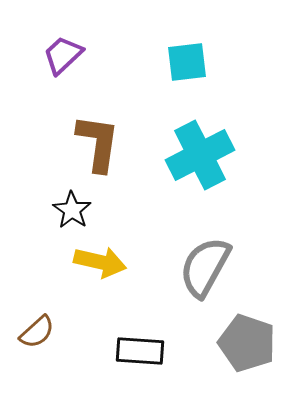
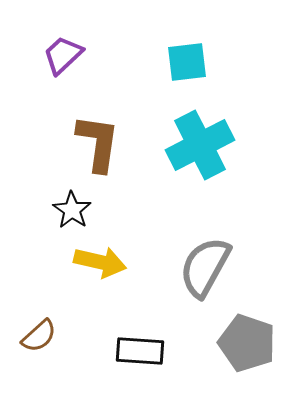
cyan cross: moved 10 px up
brown semicircle: moved 2 px right, 4 px down
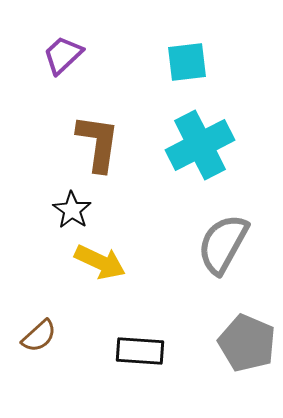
yellow arrow: rotated 12 degrees clockwise
gray semicircle: moved 18 px right, 23 px up
gray pentagon: rotated 4 degrees clockwise
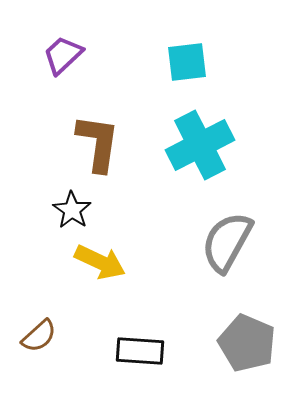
gray semicircle: moved 4 px right, 2 px up
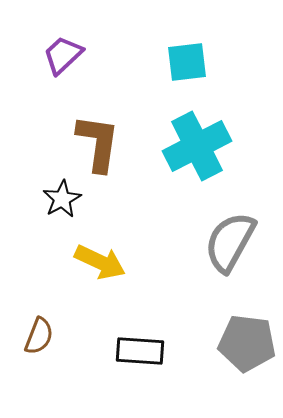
cyan cross: moved 3 px left, 1 px down
black star: moved 10 px left, 11 px up; rotated 9 degrees clockwise
gray semicircle: moved 3 px right
brown semicircle: rotated 27 degrees counterclockwise
gray pentagon: rotated 16 degrees counterclockwise
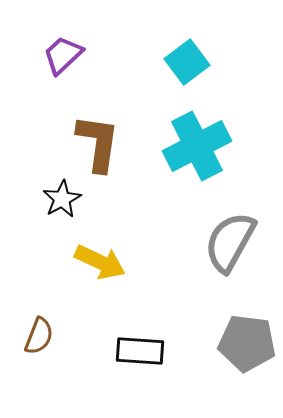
cyan square: rotated 30 degrees counterclockwise
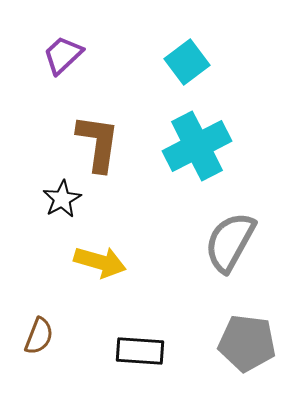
yellow arrow: rotated 9 degrees counterclockwise
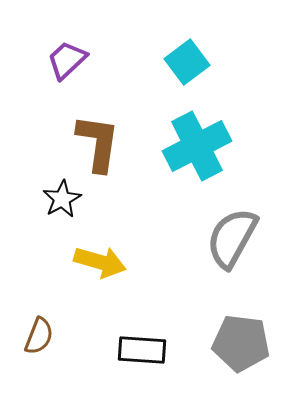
purple trapezoid: moved 4 px right, 5 px down
gray semicircle: moved 2 px right, 4 px up
gray pentagon: moved 6 px left
black rectangle: moved 2 px right, 1 px up
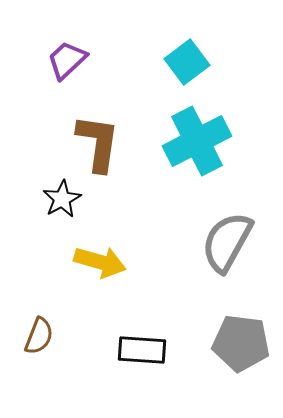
cyan cross: moved 5 px up
gray semicircle: moved 5 px left, 4 px down
